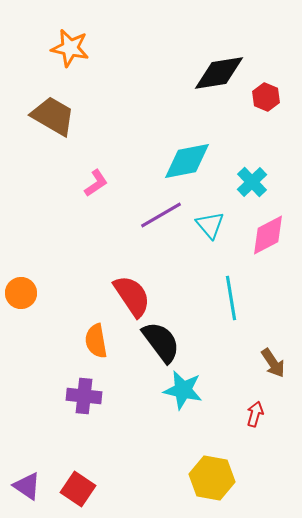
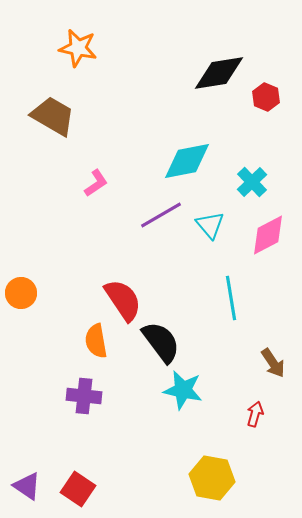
orange star: moved 8 px right
red semicircle: moved 9 px left, 4 px down
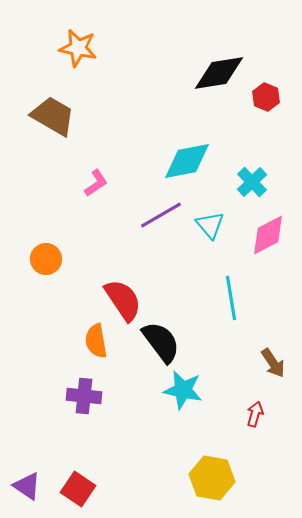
orange circle: moved 25 px right, 34 px up
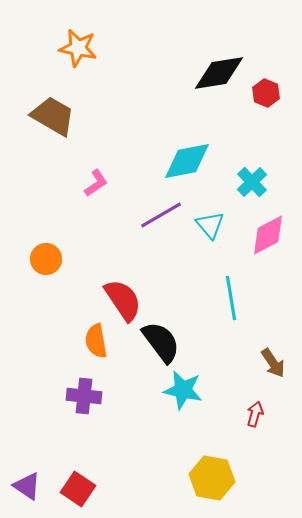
red hexagon: moved 4 px up
